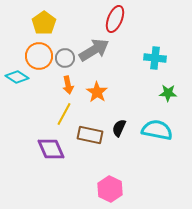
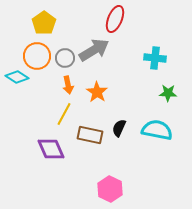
orange circle: moved 2 px left
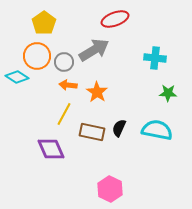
red ellipse: rotated 48 degrees clockwise
gray circle: moved 1 px left, 4 px down
orange arrow: rotated 108 degrees clockwise
brown rectangle: moved 2 px right, 3 px up
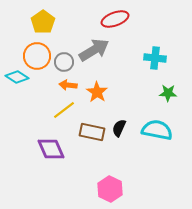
yellow pentagon: moved 1 px left, 1 px up
yellow line: moved 4 px up; rotated 25 degrees clockwise
